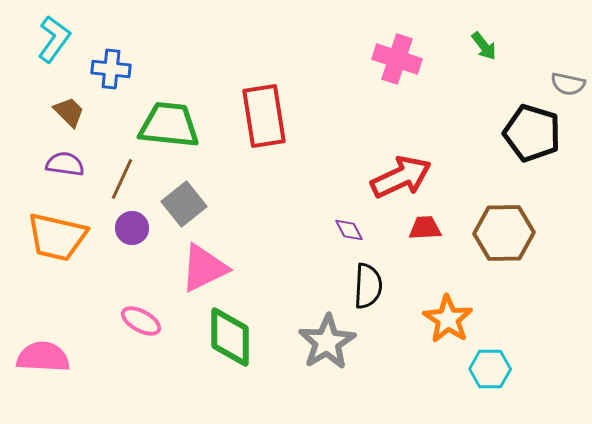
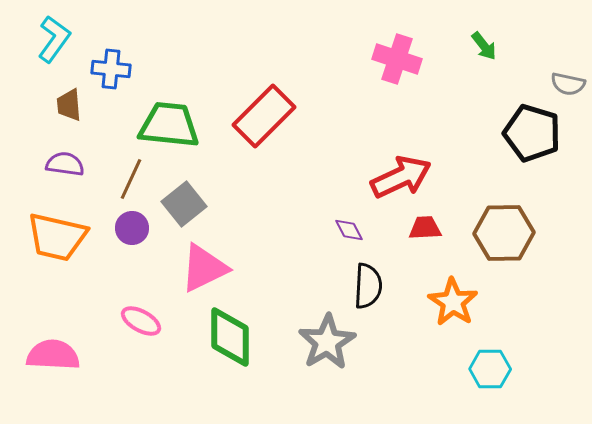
brown trapezoid: moved 7 px up; rotated 140 degrees counterclockwise
red rectangle: rotated 54 degrees clockwise
brown line: moved 9 px right
orange star: moved 5 px right, 17 px up
pink semicircle: moved 10 px right, 2 px up
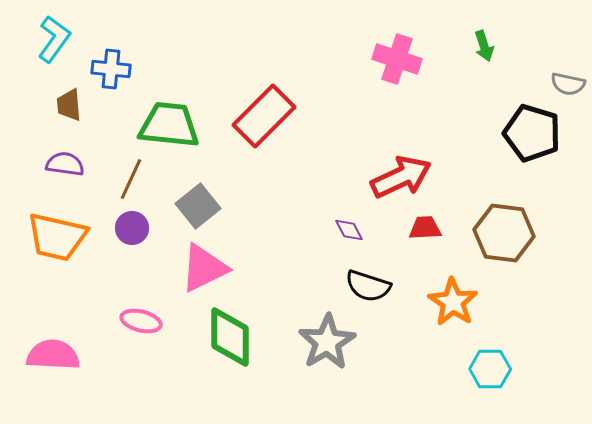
green arrow: rotated 20 degrees clockwise
gray square: moved 14 px right, 2 px down
brown hexagon: rotated 8 degrees clockwise
black semicircle: rotated 105 degrees clockwise
pink ellipse: rotated 15 degrees counterclockwise
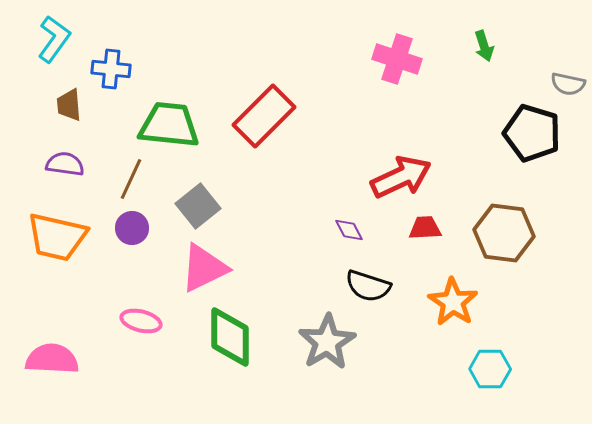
pink semicircle: moved 1 px left, 4 px down
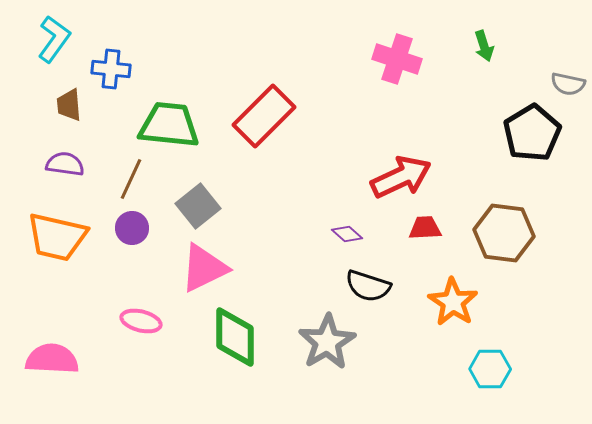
black pentagon: rotated 24 degrees clockwise
purple diamond: moved 2 px left, 4 px down; rotated 20 degrees counterclockwise
green diamond: moved 5 px right
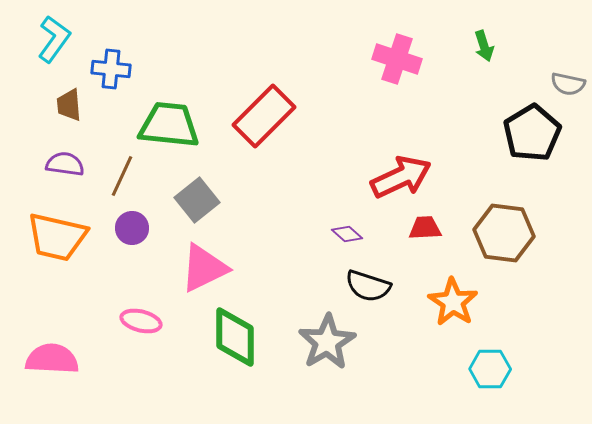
brown line: moved 9 px left, 3 px up
gray square: moved 1 px left, 6 px up
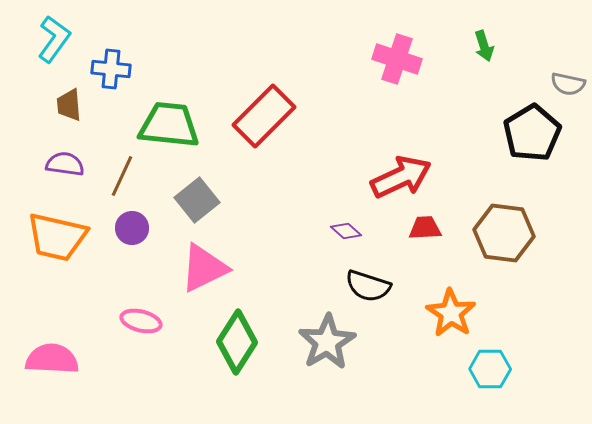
purple diamond: moved 1 px left, 3 px up
orange star: moved 2 px left, 11 px down
green diamond: moved 2 px right, 5 px down; rotated 32 degrees clockwise
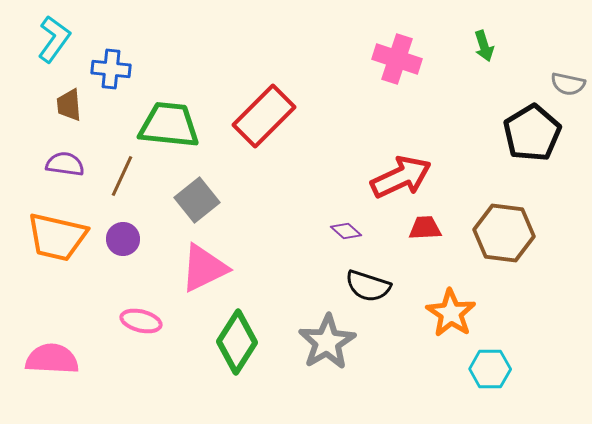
purple circle: moved 9 px left, 11 px down
